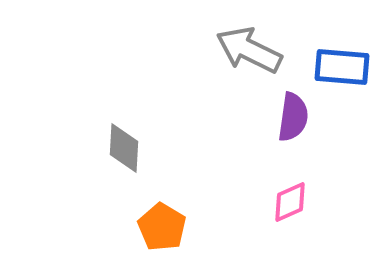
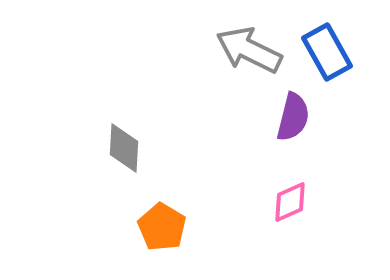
blue rectangle: moved 15 px left, 15 px up; rotated 56 degrees clockwise
purple semicircle: rotated 6 degrees clockwise
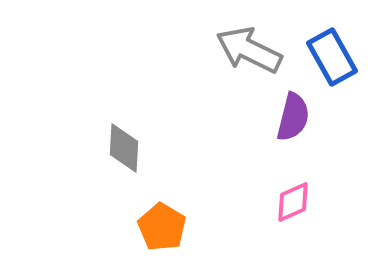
blue rectangle: moved 5 px right, 5 px down
pink diamond: moved 3 px right
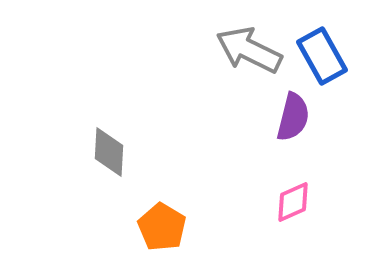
blue rectangle: moved 10 px left, 1 px up
gray diamond: moved 15 px left, 4 px down
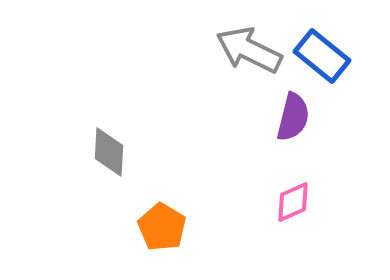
blue rectangle: rotated 22 degrees counterclockwise
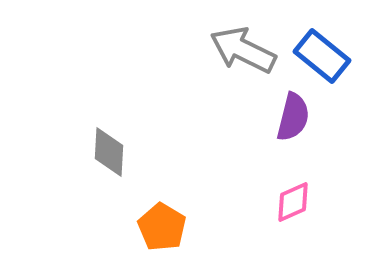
gray arrow: moved 6 px left
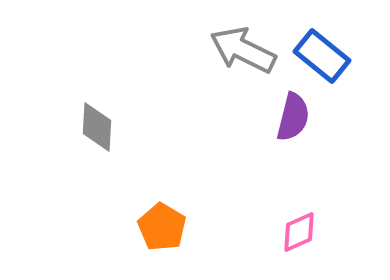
gray diamond: moved 12 px left, 25 px up
pink diamond: moved 6 px right, 30 px down
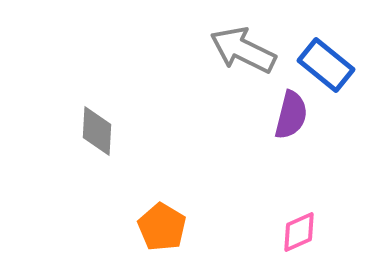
blue rectangle: moved 4 px right, 9 px down
purple semicircle: moved 2 px left, 2 px up
gray diamond: moved 4 px down
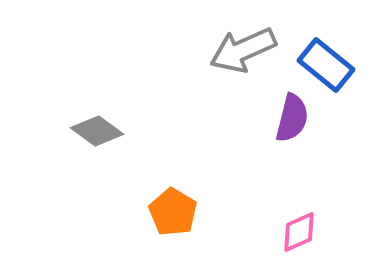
gray arrow: rotated 50 degrees counterclockwise
purple semicircle: moved 1 px right, 3 px down
gray diamond: rotated 57 degrees counterclockwise
orange pentagon: moved 11 px right, 15 px up
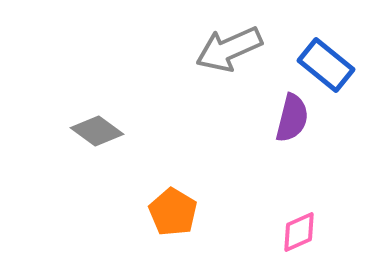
gray arrow: moved 14 px left, 1 px up
